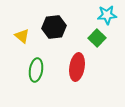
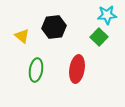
green square: moved 2 px right, 1 px up
red ellipse: moved 2 px down
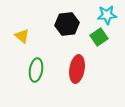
black hexagon: moved 13 px right, 3 px up
green square: rotated 12 degrees clockwise
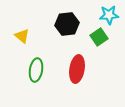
cyan star: moved 2 px right
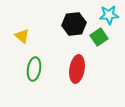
black hexagon: moved 7 px right
green ellipse: moved 2 px left, 1 px up
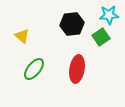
black hexagon: moved 2 px left
green square: moved 2 px right
green ellipse: rotated 30 degrees clockwise
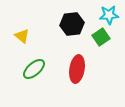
green ellipse: rotated 10 degrees clockwise
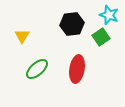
cyan star: rotated 24 degrees clockwise
yellow triangle: rotated 21 degrees clockwise
green ellipse: moved 3 px right
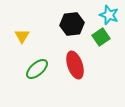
red ellipse: moved 2 px left, 4 px up; rotated 28 degrees counterclockwise
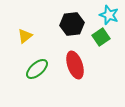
yellow triangle: moved 3 px right; rotated 21 degrees clockwise
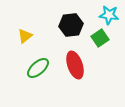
cyan star: rotated 12 degrees counterclockwise
black hexagon: moved 1 px left, 1 px down
green square: moved 1 px left, 1 px down
green ellipse: moved 1 px right, 1 px up
